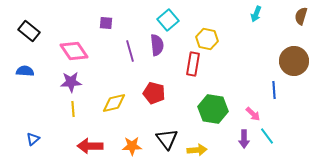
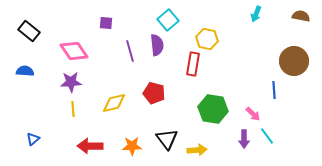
brown semicircle: rotated 84 degrees clockwise
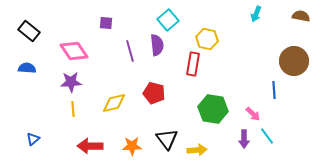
blue semicircle: moved 2 px right, 3 px up
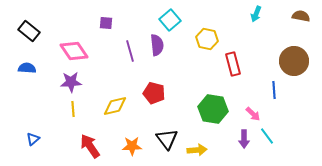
cyan square: moved 2 px right
red rectangle: moved 40 px right; rotated 25 degrees counterclockwise
yellow diamond: moved 1 px right, 3 px down
red arrow: rotated 55 degrees clockwise
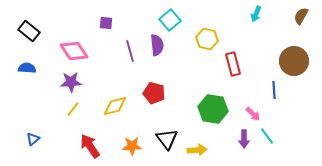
brown semicircle: rotated 72 degrees counterclockwise
yellow line: rotated 42 degrees clockwise
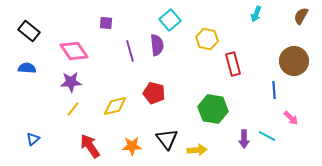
pink arrow: moved 38 px right, 4 px down
cyan line: rotated 24 degrees counterclockwise
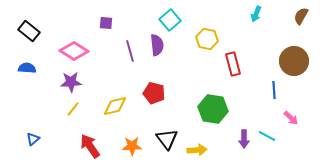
pink diamond: rotated 24 degrees counterclockwise
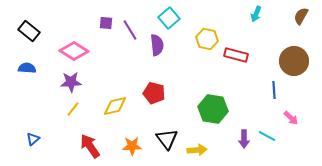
cyan square: moved 1 px left, 2 px up
purple line: moved 21 px up; rotated 15 degrees counterclockwise
red rectangle: moved 3 px right, 9 px up; rotated 60 degrees counterclockwise
